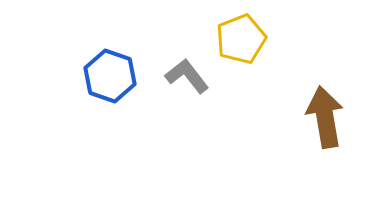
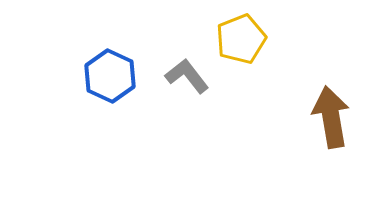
blue hexagon: rotated 6 degrees clockwise
brown arrow: moved 6 px right
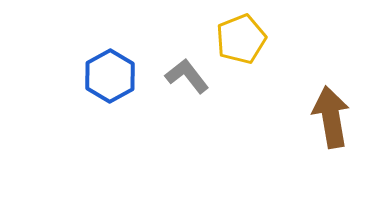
blue hexagon: rotated 6 degrees clockwise
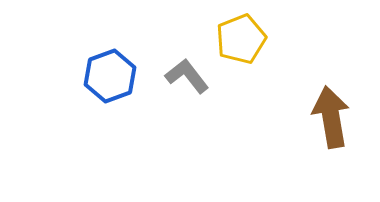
blue hexagon: rotated 9 degrees clockwise
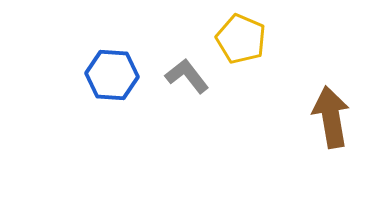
yellow pentagon: rotated 27 degrees counterclockwise
blue hexagon: moved 2 px right, 1 px up; rotated 24 degrees clockwise
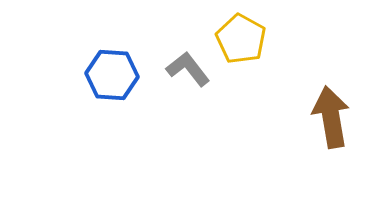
yellow pentagon: rotated 6 degrees clockwise
gray L-shape: moved 1 px right, 7 px up
